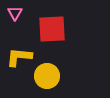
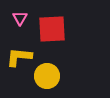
pink triangle: moved 5 px right, 5 px down
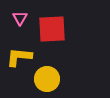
yellow circle: moved 3 px down
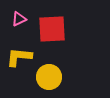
pink triangle: moved 1 px left, 1 px down; rotated 35 degrees clockwise
yellow circle: moved 2 px right, 2 px up
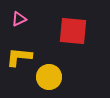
red square: moved 21 px right, 2 px down; rotated 8 degrees clockwise
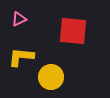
yellow L-shape: moved 2 px right
yellow circle: moved 2 px right
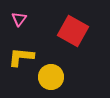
pink triangle: rotated 28 degrees counterclockwise
red square: rotated 24 degrees clockwise
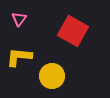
yellow L-shape: moved 2 px left
yellow circle: moved 1 px right, 1 px up
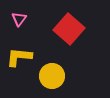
red square: moved 4 px left, 2 px up; rotated 12 degrees clockwise
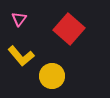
yellow L-shape: moved 2 px right, 1 px up; rotated 136 degrees counterclockwise
